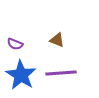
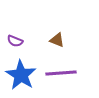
purple semicircle: moved 3 px up
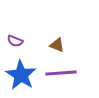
brown triangle: moved 5 px down
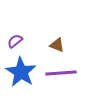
purple semicircle: rotated 119 degrees clockwise
blue star: moved 3 px up
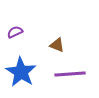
purple semicircle: moved 9 px up; rotated 14 degrees clockwise
purple line: moved 9 px right, 1 px down
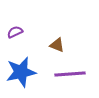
blue star: rotated 28 degrees clockwise
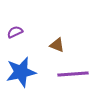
purple line: moved 3 px right
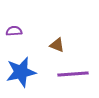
purple semicircle: moved 1 px left, 1 px up; rotated 21 degrees clockwise
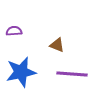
purple line: moved 1 px left; rotated 8 degrees clockwise
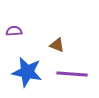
blue star: moved 6 px right; rotated 24 degrees clockwise
